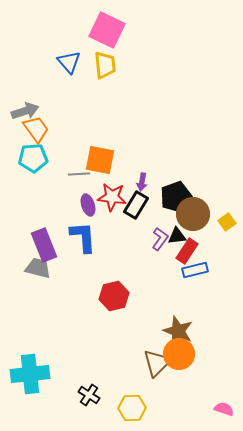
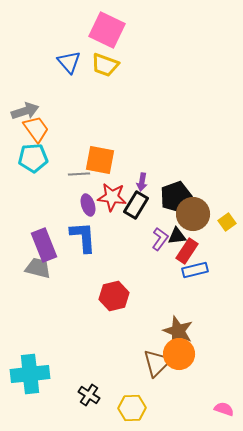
yellow trapezoid: rotated 116 degrees clockwise
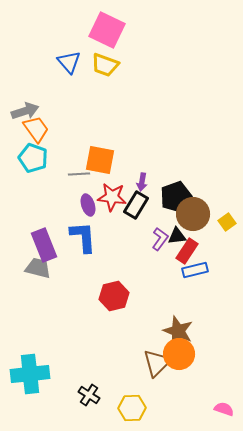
cyan pentagon: rotated 24 degrees clockwise
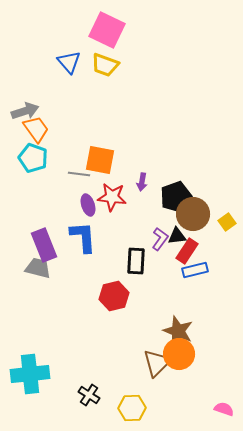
gray line: rotated 10 degrees clockwise
black rectangle: moved 56 px down; rotated 28 degrees counterclockwise
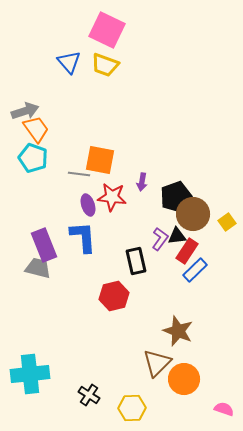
black rectangle: rotated 16 degrees counterclockwise
blue rectangle: rotated 30 degrees counterclockwise
orange circle: moved 5 px right, 25 px down
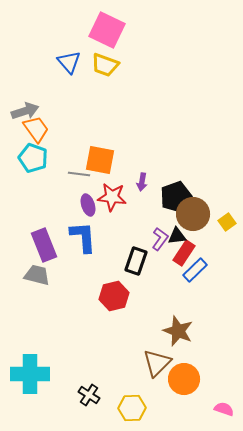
red rectangle: moved 3 px left, 2 px down
black rectangle: rotated 32 degrees clockwise
gray trapezoid: moved 1 px left, 7 px down
cyan cross: rotated 6 degrees clockwise
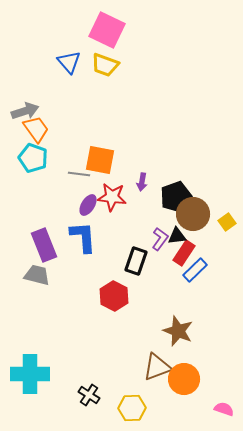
purple ellipse: rotated 50 degrees clockwise
red hexagon: rotated 20 degrees counterclockwise
brown triangle: moved 4 px down; rotated 24 degrees clockwise
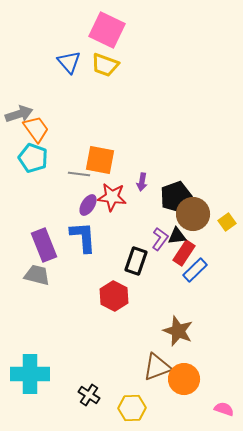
gray arrow: moved 6 px left, 3 px down
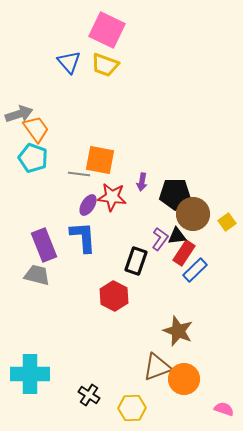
black pentagon: moved 1 px left, 3 px up; rotated 20 degrees clockwise
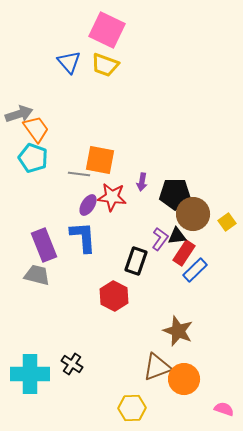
black cross: moved 17 px left, 31 px up
